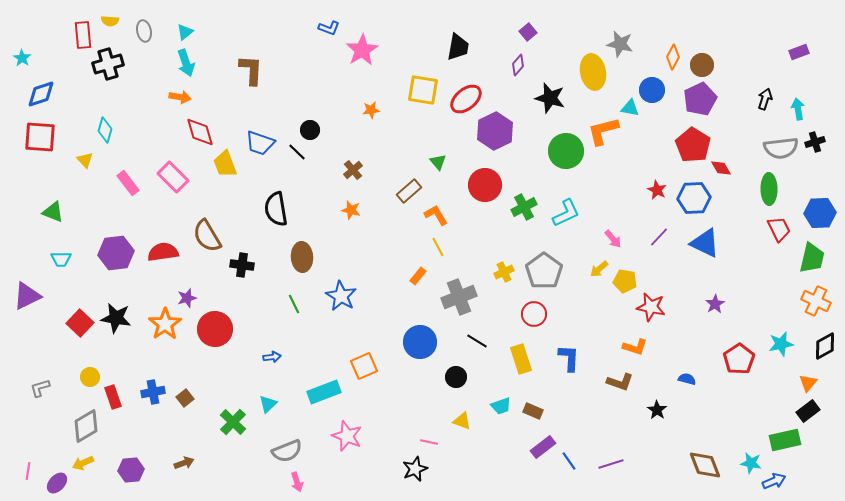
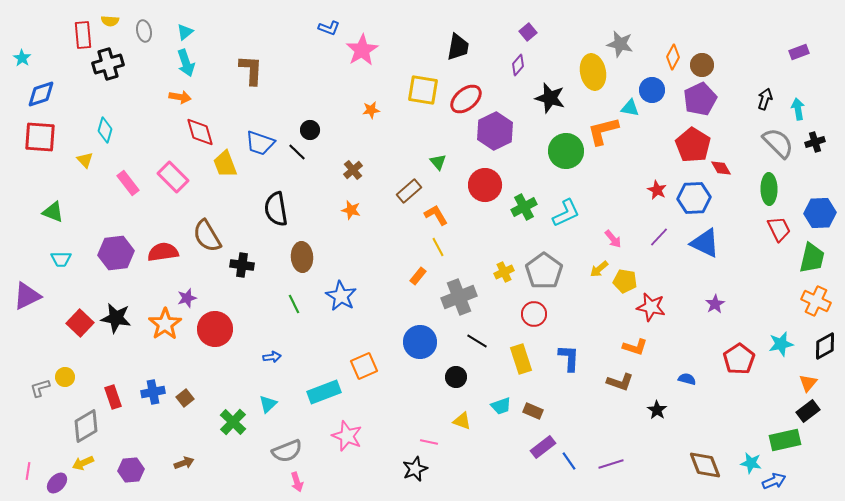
gray semicircle at (781, 148): moved 3 px left, 5 px up; rotated 128 degrees counterclockwise
yellow circle at (90, 377): moved 25 px left
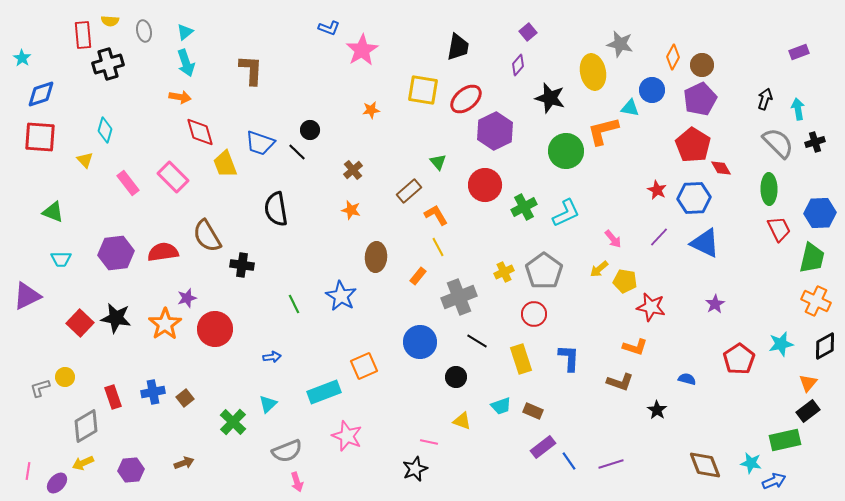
brown ellipse at (302, 257): moved 74 px right; rotated 8 degrees clockwise
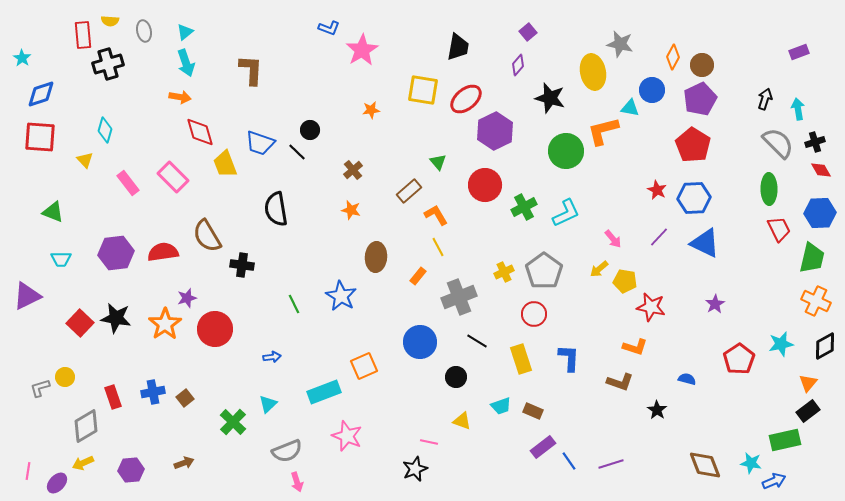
red diamond at (721, 168): moved 100 px right, 2 px down
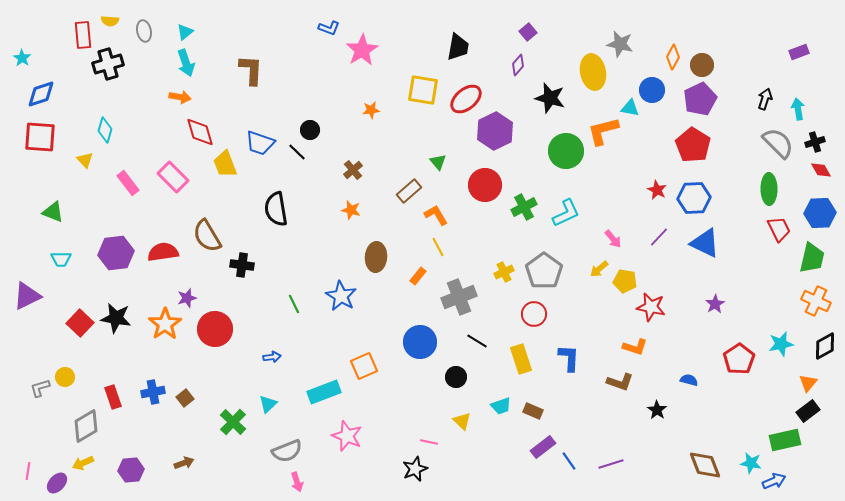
blue semicircle at (687, 379): moved 2 px right, 1 px down
yellow triangle at (462, 421): rotated 24 degrees clockwise
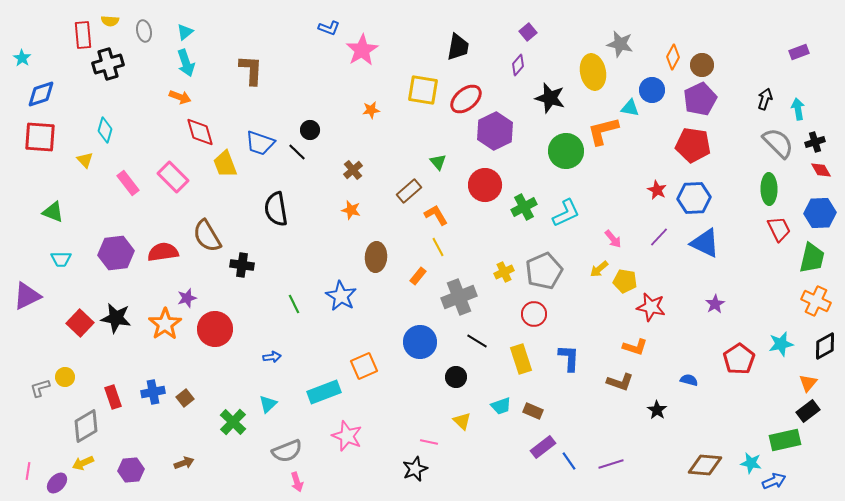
orange arrow at (180, 97): rotated 10 degrees clockwise
red pentagon at (693, 145): rotated 24 degrees counterclockwise
gray pentagon at (544, 271): rotated 12 degrees clockwise
brown diamond at (705, 465): rotated 64 degrees counterclockwise
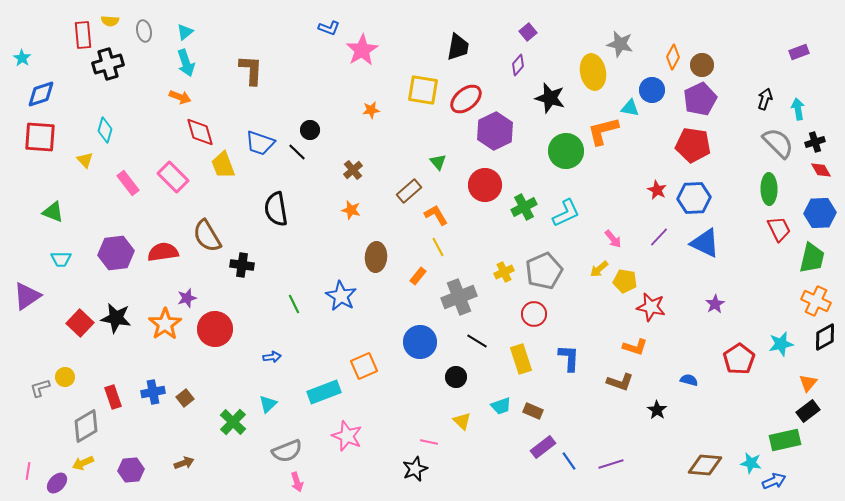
yellow trapezoid at (225, 164): moved 2 px left, 1 px down
purple triangle at (27, 296): rotated 8 degrees counterclockwise
black diamond at (825, 346): moved 9 px up
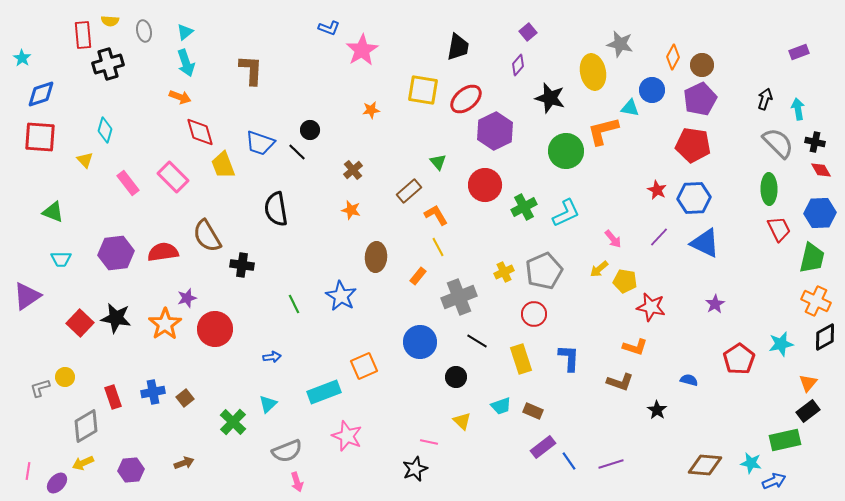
black cross at (815, 142): rotated 30 degrees clockwise
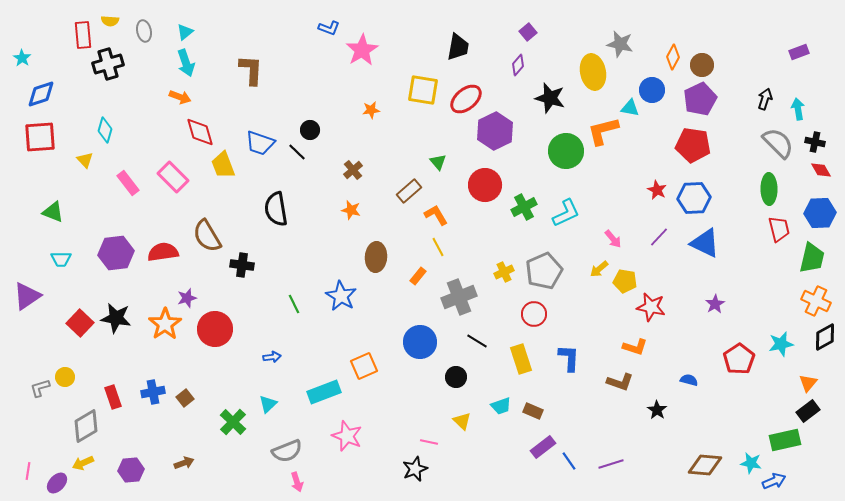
red square at (40, 137): rotated 8 degrees counterclockwise
red trapezoid at (779, 229): rotated 12 degrees clockwise
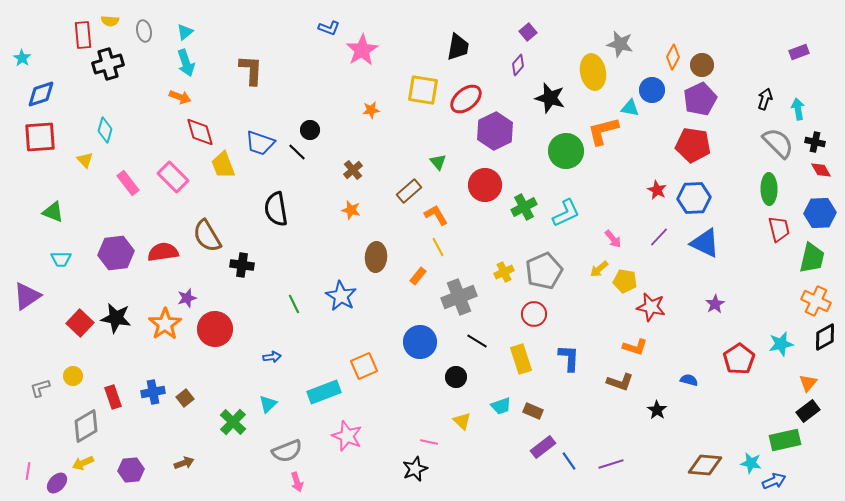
yellow circle at (65, 377): moved 8 px right, 1 px up
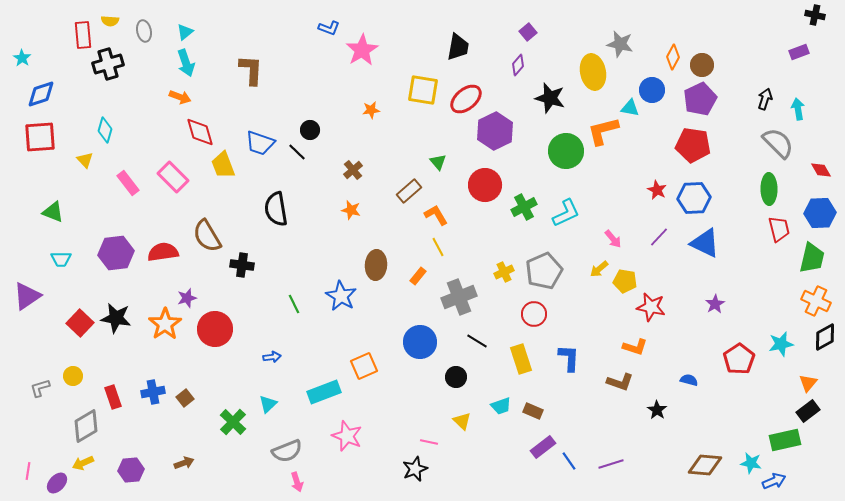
black cross at (815, 142): moved 127 px up
brown ellipse at (376, 257): moved 8 px down
